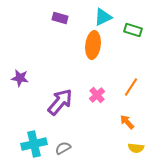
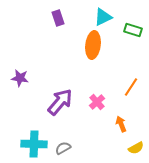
purple rectangle: moved 2 px left; rotated 56 degrees clockwise
pink cross: moved 7 px down
orange arrow: moved 6 px left, 2 px down; rotated 21 degrees clockwise
cyan cross: rotated 15 degrees clockwise
yellow semicircle: rotated 35 degrees counterclockwise
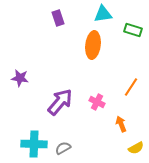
cyan triangle: moved 3 px up; rotated 18 degrees clockwise
pink cross: rotated 21 degrees counterclockwise
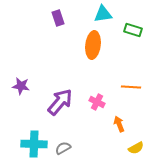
purple star: moved 1 px right, 8 px down
orange line: rotated 60 degrees clockwise
orange arrow: moved 2 px left
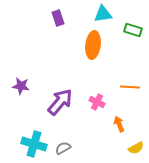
orange line: moved 1 px left
cyan cross: rotated 15 degrees clockwise
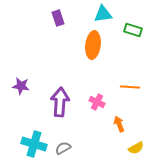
purple arrow: rotated 36 degrees counterclockwise
